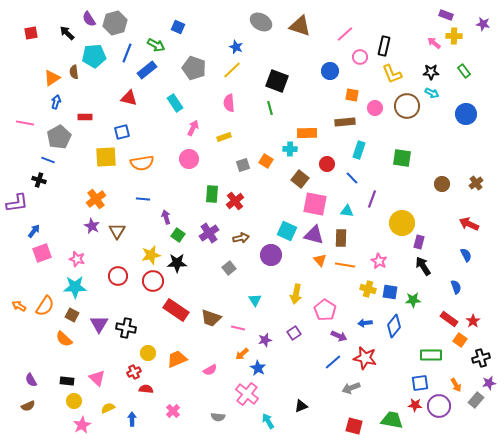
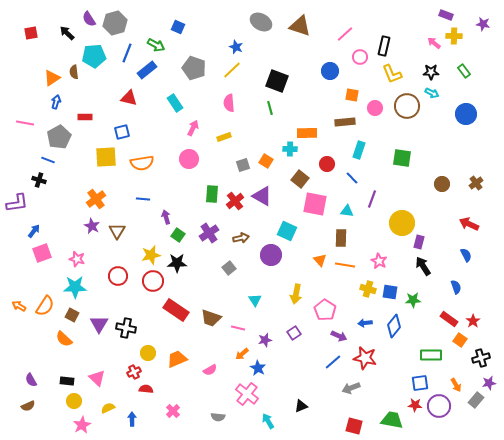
purple triangle at (314, 235): moved 52 px left, 39 px up; rotated 15 degrees clockwise
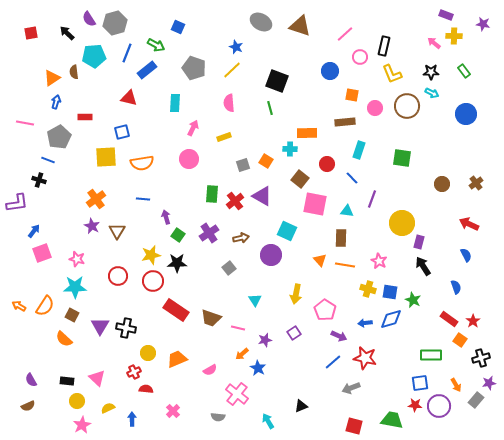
cyan rectangle at (175, 103): rotated 36 degrees clockwise
green star at (413, 300): rotated 28 degrees clockwise
purple triangle at (99, 324): moved 1 px right, 2 px down
blue diamond at (394, 326): moved 3 px left, 7 px up; rotated 35 degrees clockwise
pink cross at (247, 394): moved 10 px left
yellow circle at (74, 401): moved 3 px right
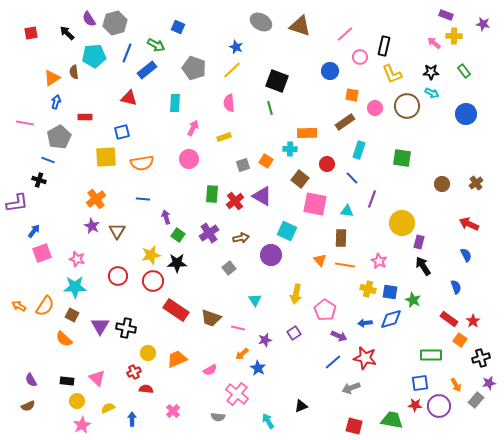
brown rectangle at (345, 122): rotated 30 degrees counterclockwise
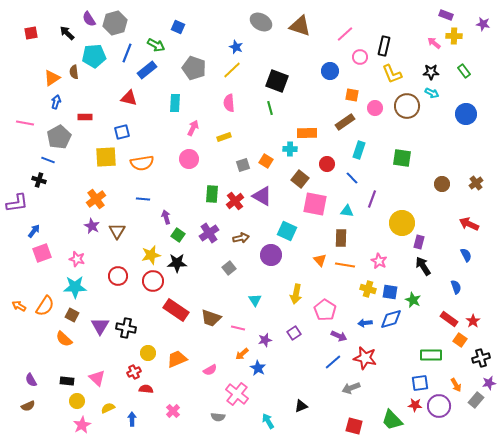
green trapezoid at (392, 420): rotated 145 degrees counterclockwise
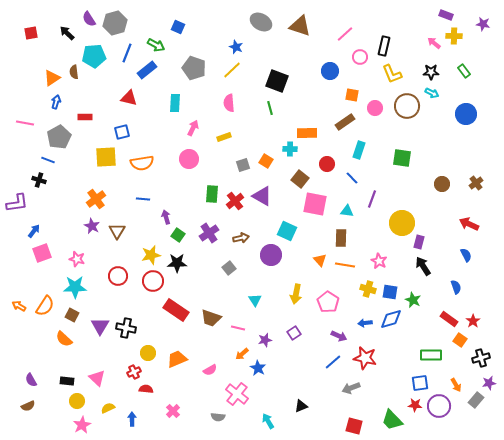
pink pentagon at (325, 310): moved 3 px right, 8 px up
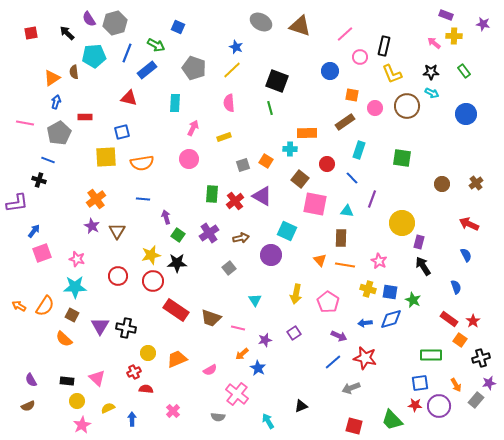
gray pentagon at (59, 137): moved 4 px up
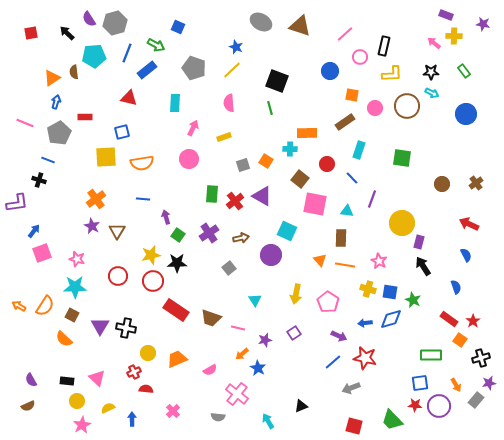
yellow L-shape at (392, 74): rotated 70 degrees counterclockwise
pink line at (25, 123): rotated 12 degrees clockwise
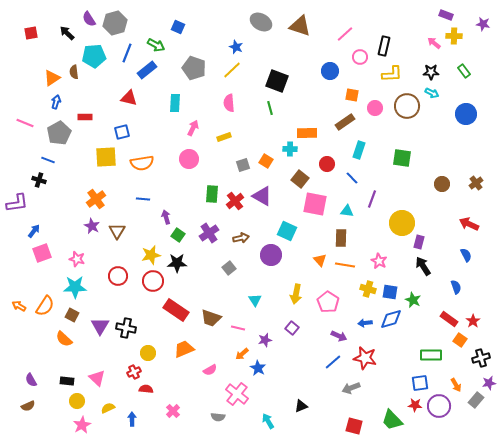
purple square at (294, 333): moved 2 px left, 5 px up; rotated 16 degrees counterclockwise
orange trapezoid at (177, 359): moved 7 px right, 10 px up
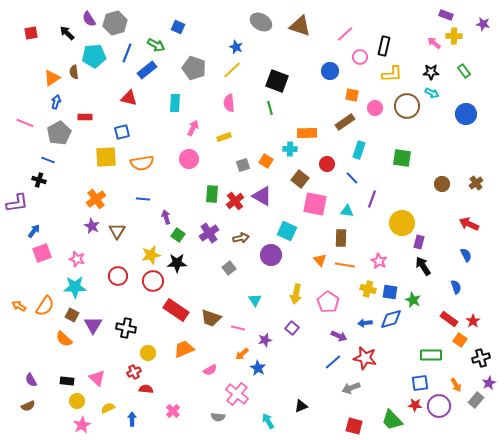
purple triangle at (100, 326): moved 7 px left, 1 px up
purple star at (489, 383): rotated 16 degrees counterclockwise
